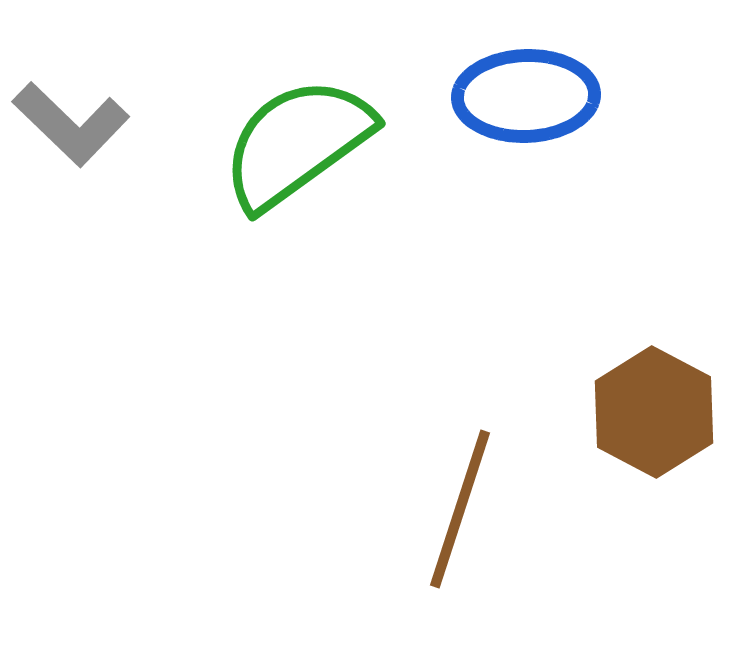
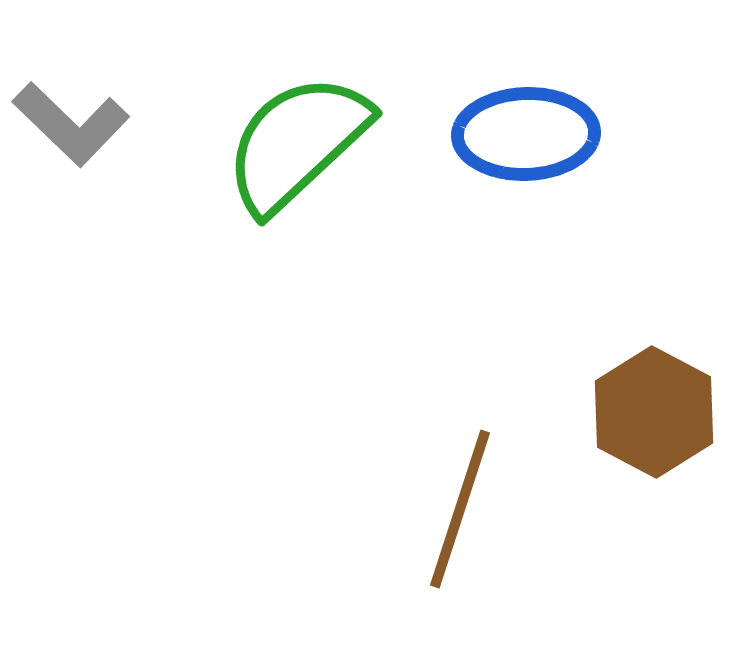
blue ellipse: moved 38 px down
green semicircle: rotated 7 degrees counterclockwise
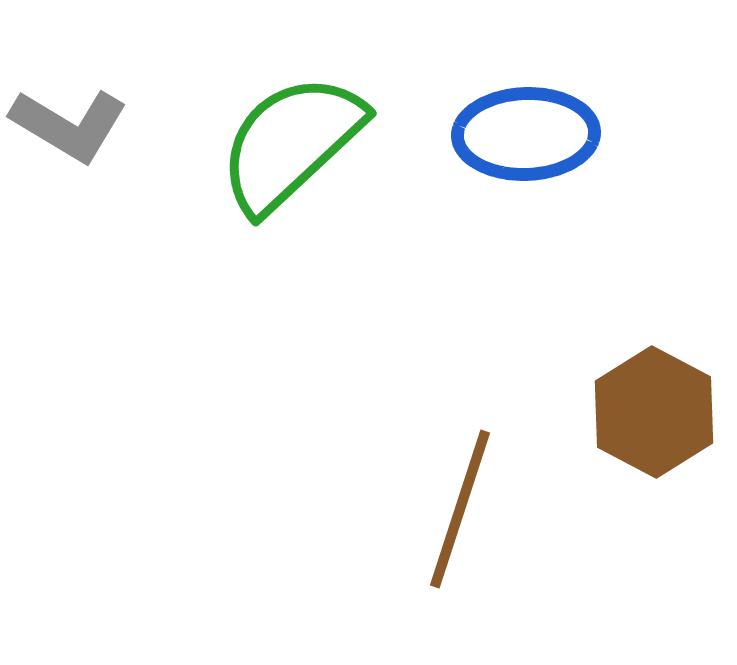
gray L-shape: moved 2 px left, 1 px down; rotated 13 degrees counterclockwise
green semicircle: moved 6 px left
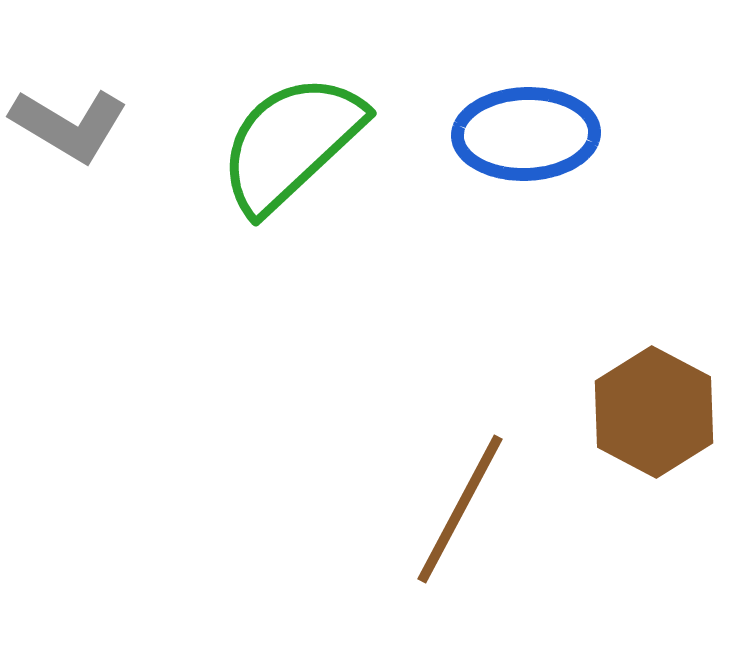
brown line: rotated 10 degrees clockwise
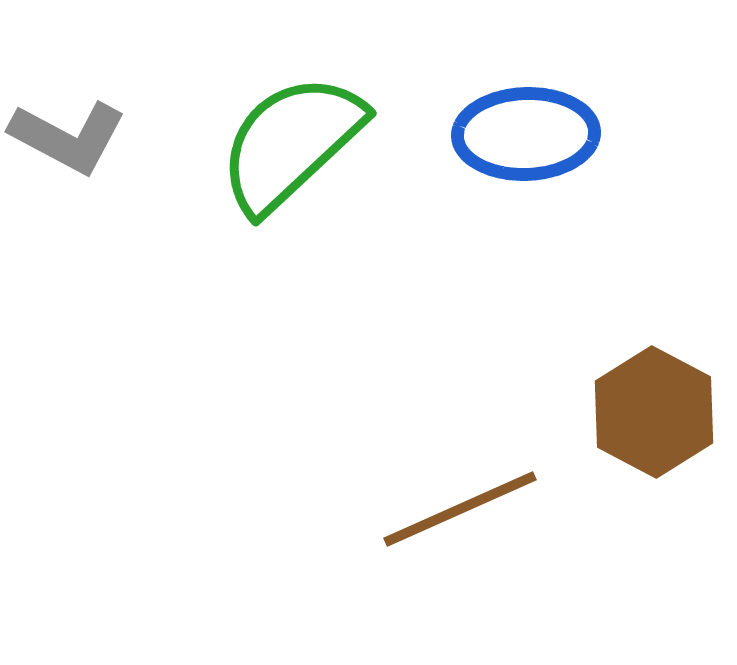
gray L-shape: moved 1 px left, 12 px down; rotated 3 degrees counterclockwise
brown line: rotated 38 degrees clockwise
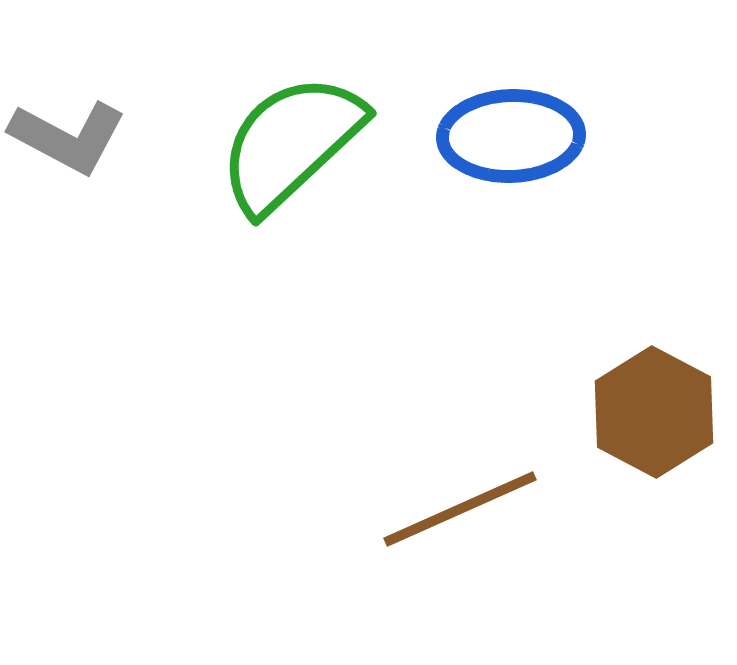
blue ellipse: moved 15 px left, 2 px down
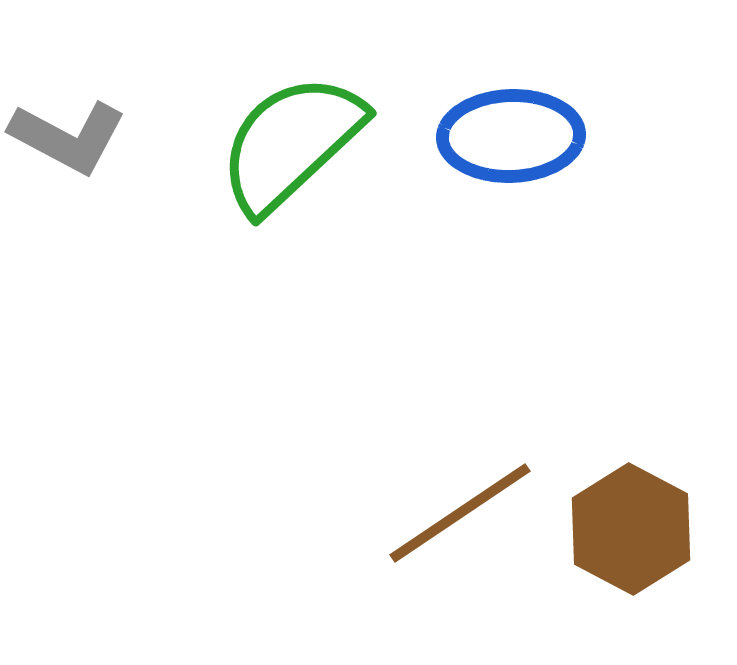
brown hexagon: moved 23 px left, 117 px down
brown line: moved 4 px down; rotated 10 degrees counterclockwise
